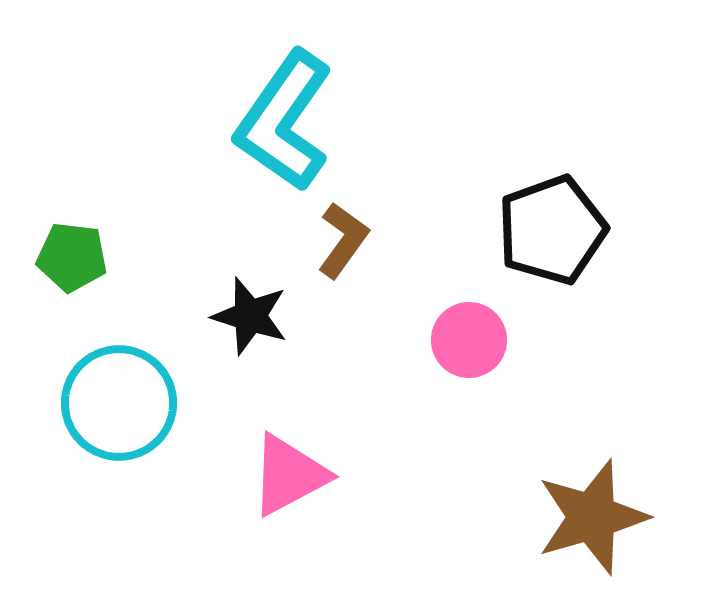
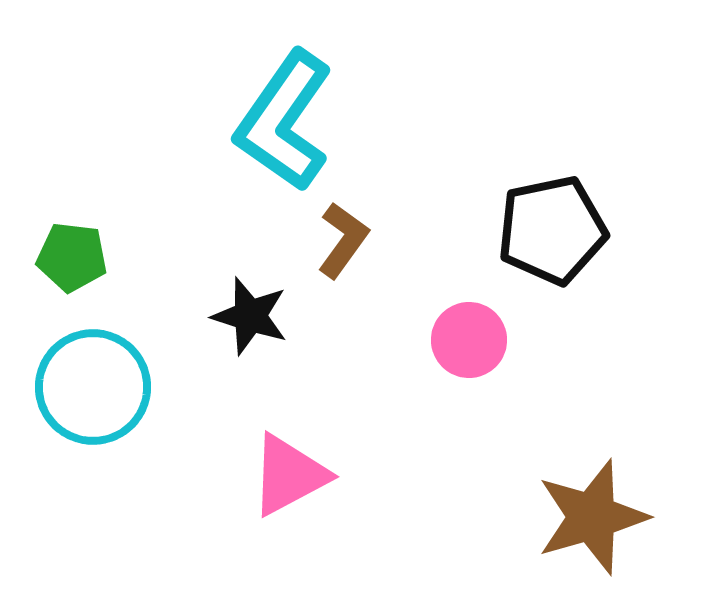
black pentagon: rotated 8 degrees clockwise
cyan circle: moved 26 px left, 16 px up
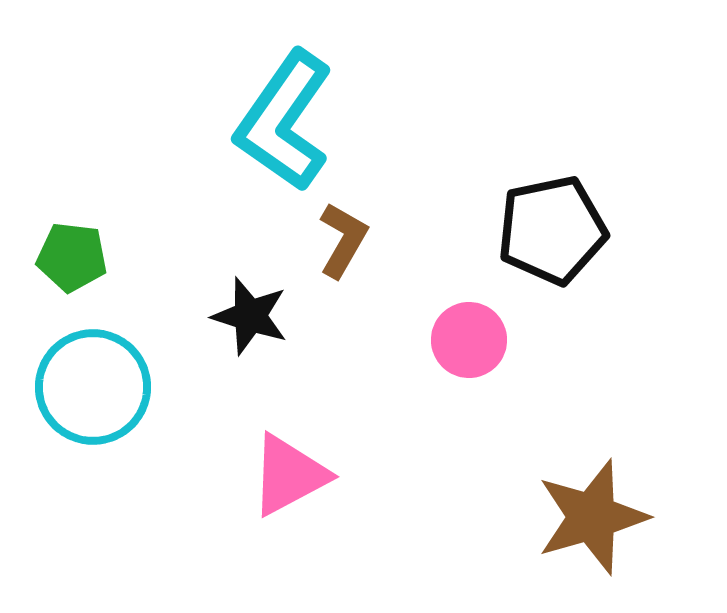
brown L-shape: rotated 6 degrees counterclockwise
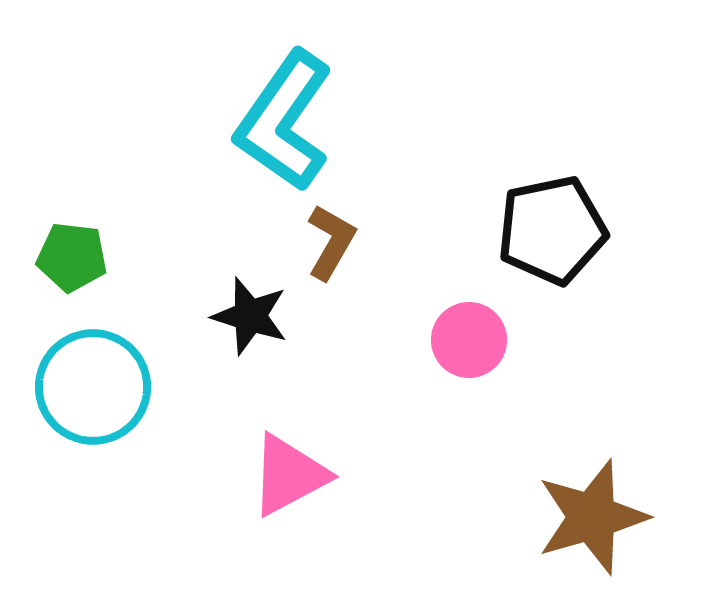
brown L-shape: moved 12 px left, 2 px down
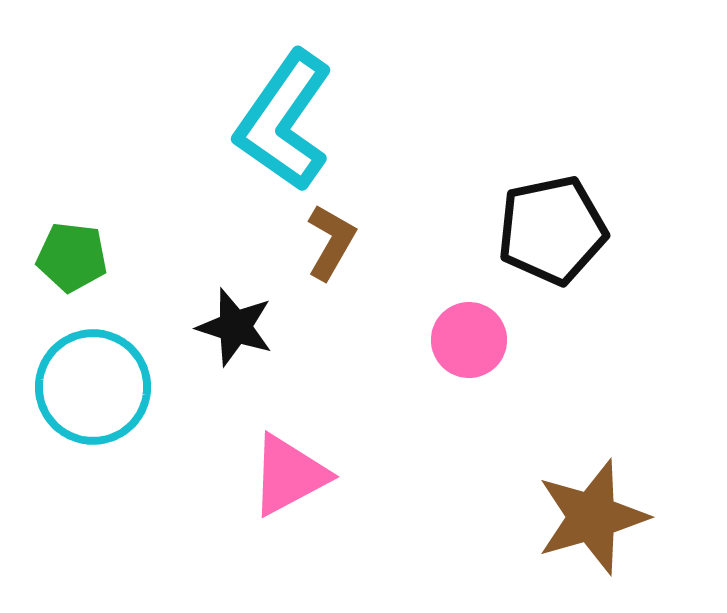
black star: moved 15 px left, 11 px down
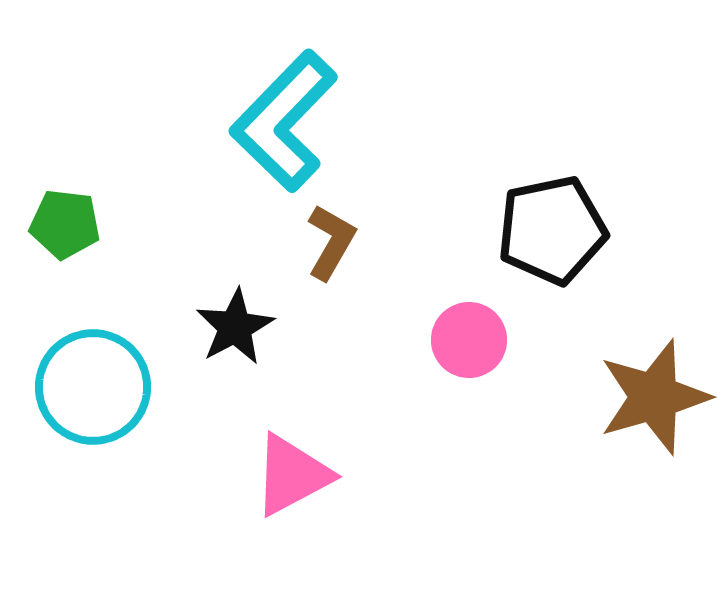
cyan L-shape: rotated 9 degrees clockwise
green pentagon: moved 7 px left, 33 px up
black star: rotated 26 degrees clockwise
pink triangle: moved 3 px right
brown star: moved 62 px right, 120 px up
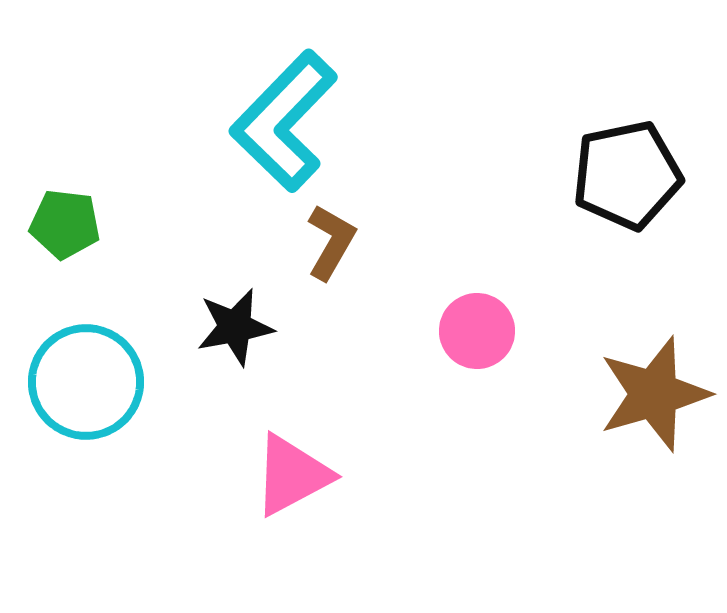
black pentagon: moved 75 px right, 55 px up
black star: rotated 18 degrees clockwise
pink circle: moved 8 px right, 9 px up
cyan circle: moved 7 px left, 5 px up
brown star: moved 3 px up
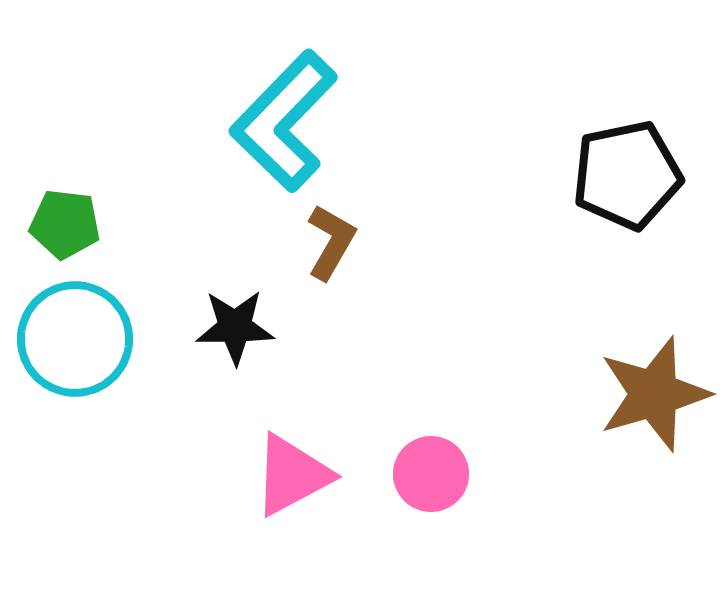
black star: rotated 10 degrees clockwise
pink circle: moved 46 px left, 143 px down
cyan circle: moved 11 px left, 43 px up
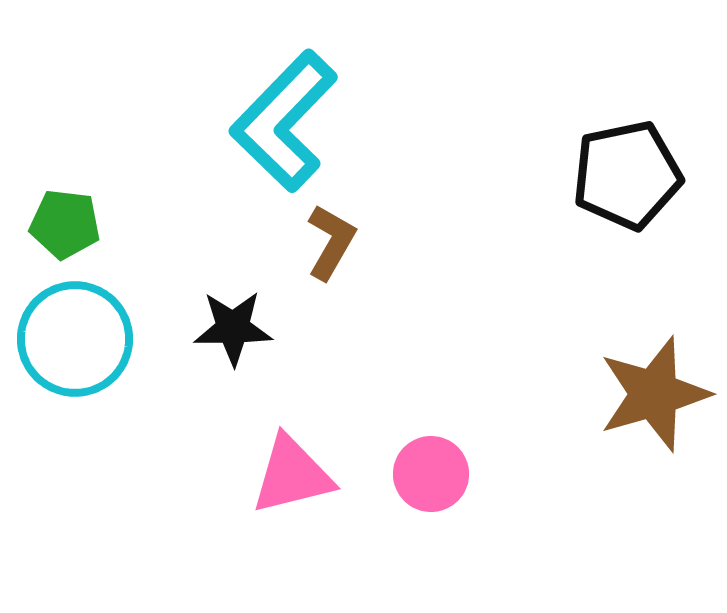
black star: moved 2 px left, 1 px down
pink triangle: rotated 14 degrees clockwise
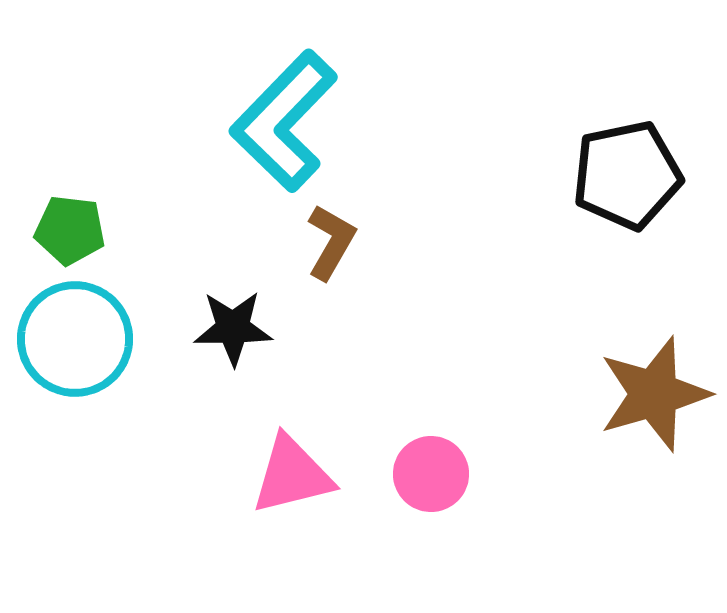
green pentagon: moved 5 px right, 6 px down
